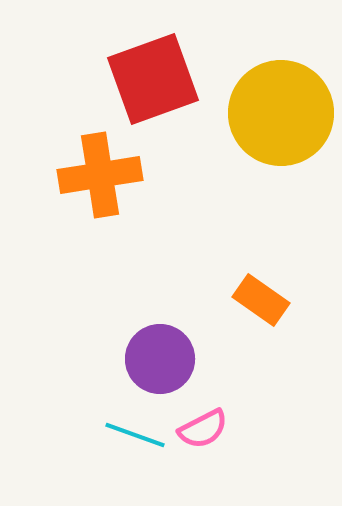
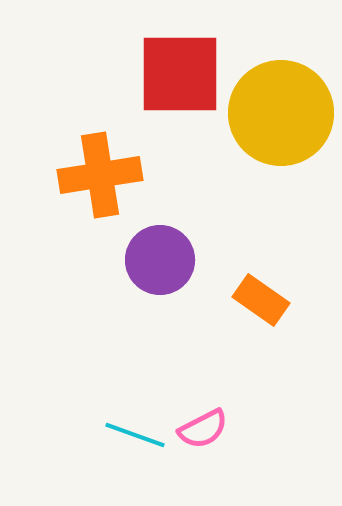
red square: moved 27 px right, 5 px up; rotated 20 degrees clockwise
purple circle: moved 99 px up
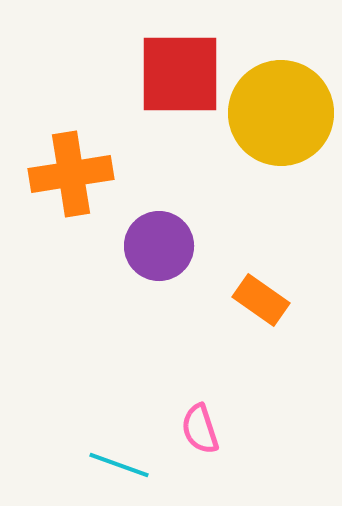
orange cross: moved 29 px left, 1 px up
purple circle: moved 1 px left, 14 px up
pink semicircle: moved 3 px left; rotated 99 degrees clockwise
cyan line: moved 16 px left, 30 px down
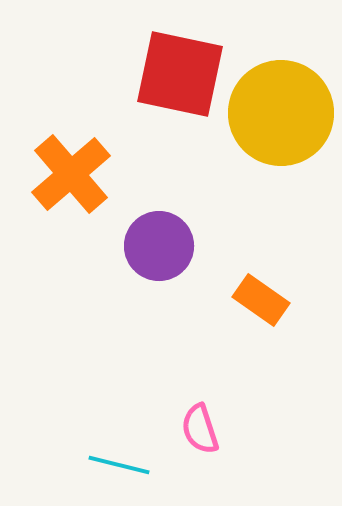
red square: rotated 12 degrees clockwise
orange cross: rotated 32 degrees counterclockwise
cyan line: rotated 6 degrees counterclockwise
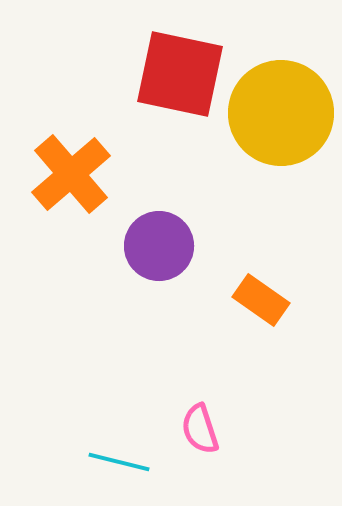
cyan line: moved 3 px up
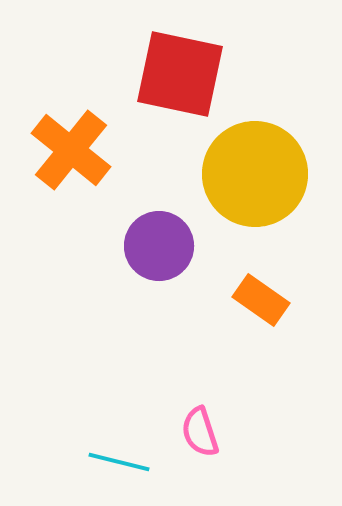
yellow circle: moved 26 px left, 61 px down
orange cross: moved 24 px up; rotated 10 degrees counterclockwise
pink semicircle: moved 3 px down
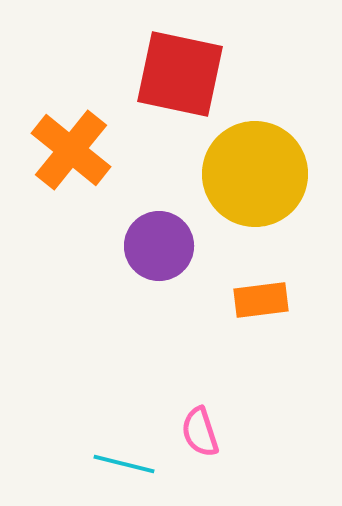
orange rectangle: rotated 42 degrees counterclockwise
cyan line: moved 5 px right, 2 px down
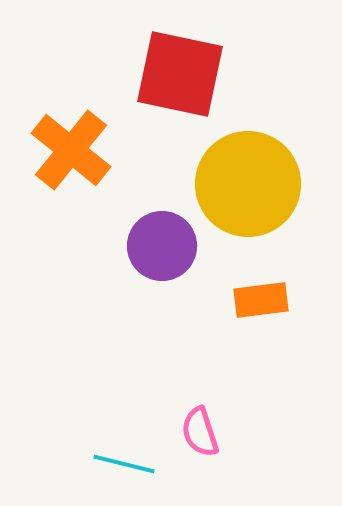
yellow circle: moved 7 px left, 10 px down
purple circle: moved 3 px right
